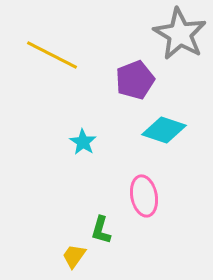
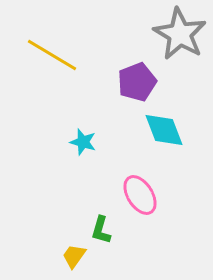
yellow line: rotated 4 degrees clockwise
purple pentagon: moved 2 px right, 2 px down
cyan diamond: rotated 51 degrees clockwise
cyan star: rotated 16 degrees counterclockwise
pink ellipse: moved 4 px left, 1 px up; rotated 21 degrees counterclockwise
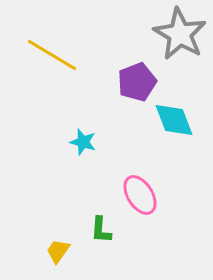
cyan diamond: moved 10 px right, 10 px up
green L-shape: rotated 12 degrees counterclockwise
yellow trapezoid: moved 16 px left, 5 px up
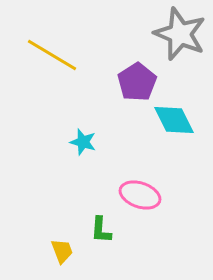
gray star: rotated 8 degrees counterclockwise
purple pentagon: rotated 12 degrees counterclockwise
cyan diamond: rotated 6 degrees counterclockwise
pink ellipse: rotated 39 degrees counterclockwise
yellow trapezoid: moved 4 px right; rotated 124 degrees clockwise
